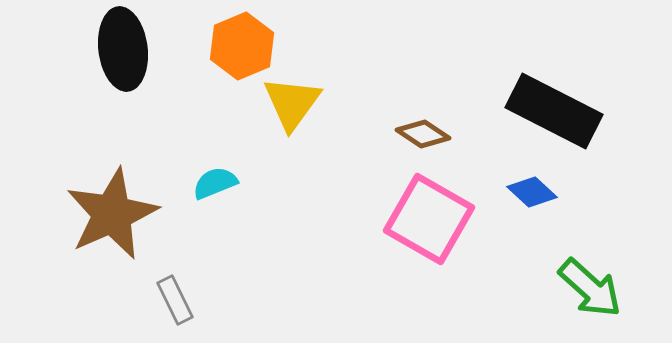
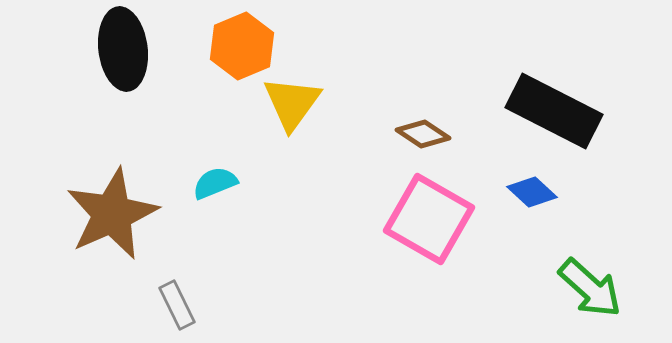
gray rectangle: moved 2 px right, 5 px down
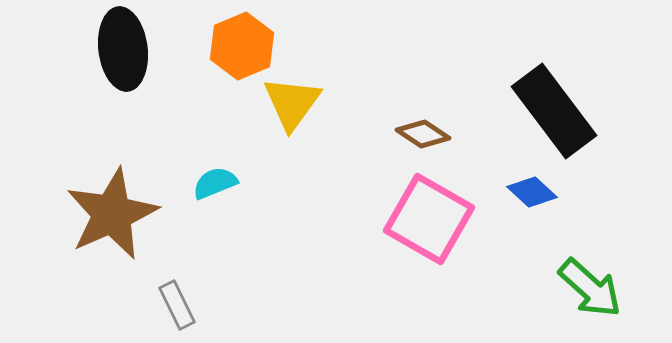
black rectangle: rotated 26 degrees clockwise
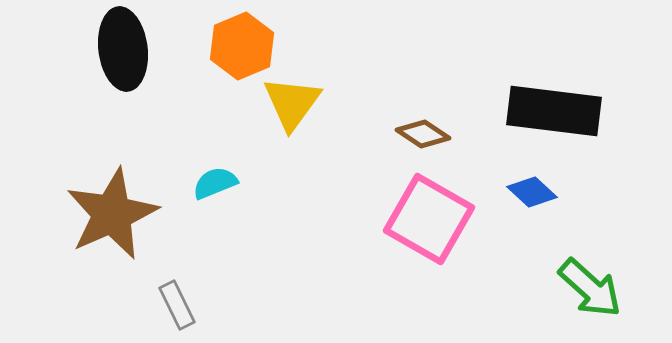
black rectangle: rotated 46 degrees counterclockwise
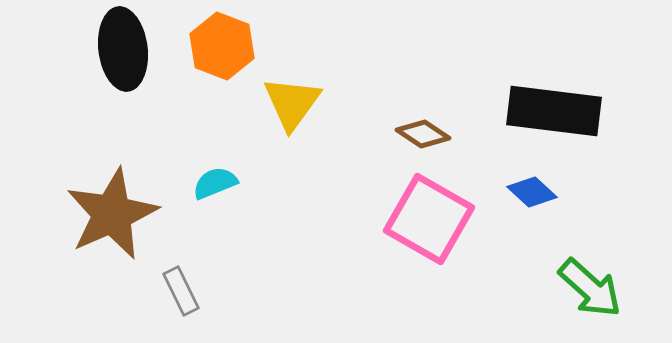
orange hexagon: moved 20 px left; rotated 16 degrees counterclockwise
gray rectangle: moved 4 px right, 14 px up
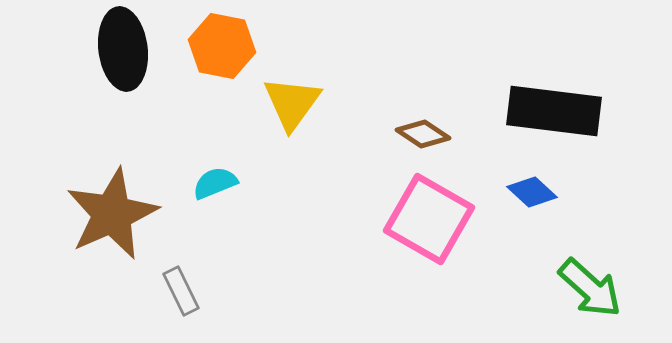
orange hexagon: rotated 10 degrees counterclockwise
